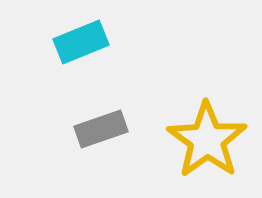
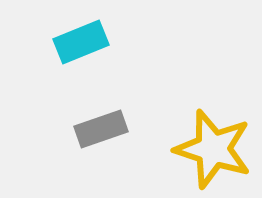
yellow star: moved 6 px right, 9 px down; rotated 18 degrees counterclockwise
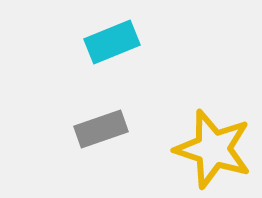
cyan rectangle: moved 31 px right
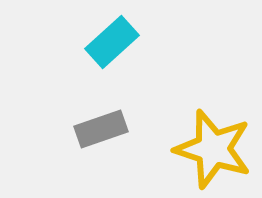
cyan rectangle: rotated 20 degrees counterclockwise
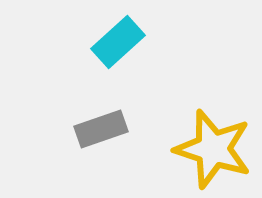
cyan rectangle: moved 6 px right
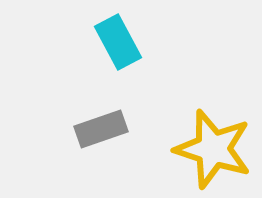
cyan rectangle: rotated 76 degrees counterclockwise
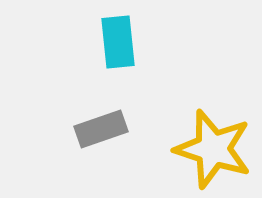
cyan rectangle: rotated 22 degrees clockwise
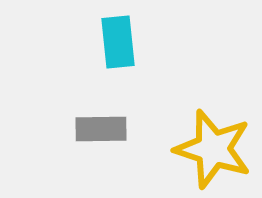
gray rectangle: rotated 18 degrees clockwise
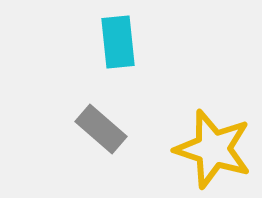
gray rectangle: rotated 42 degrees clockwise
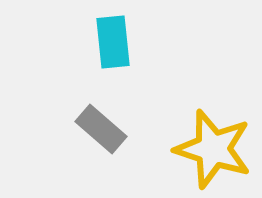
cyan rectangle: moved 5 px left
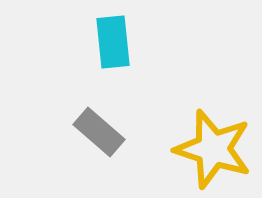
gray rectangle: moved 2 px left, 3 px down
